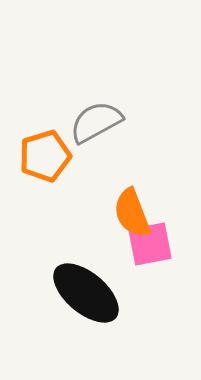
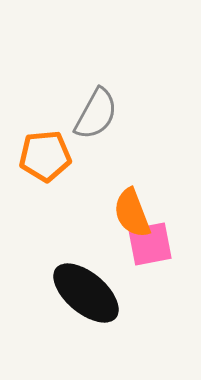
gray semicircle: moved 8 px up; rotated 148 degrees clockwise
orange pentagon: rotated 12 degrees clockwise
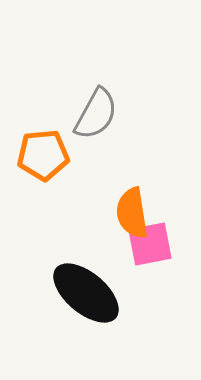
orange pentagon: moved 2 px left, 1 px up
orange semicircle: rotated 12 degrees clockwise
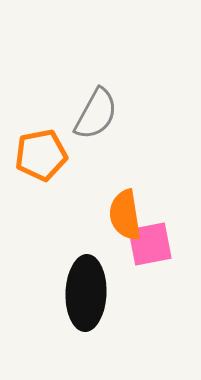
orange pentagon: moved 2 px left; rotated 6 degrees counterclockwise
orange semicircle: moved 7 px left, 2 px down
black ellipse: rotated 52 degrees clockwise
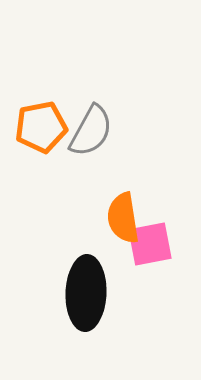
gray semicircle: moved 5 px left, 17 px down
orange pentagon: moved 28 px up
orange semicircle: moved 2 px left, 3 px down
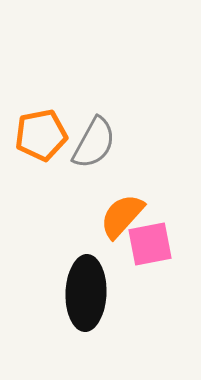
orange pentagon: moved 8 px down
gray semicircle: moved 3 px right, 12 px down
orange semicircle: moved 1 px left, 2 px up; rotated 51 degrees clockwise
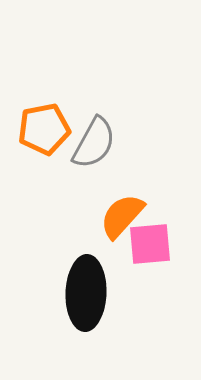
orange pentagon: moved 3 px right, 6 px up
pink square: rotated 6 degrees clockwise
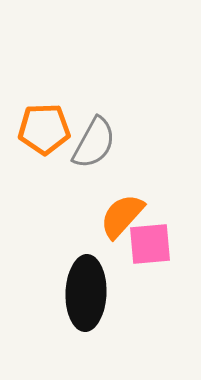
orange pentagon: rotated 9 degrees clockwise
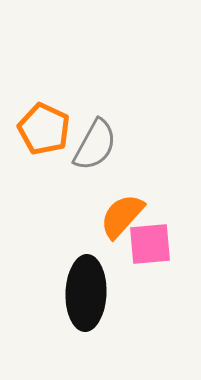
orange pentagon: rotated 27 degrees clockwise
gray semicircle: moved 1 px right, 2 px down
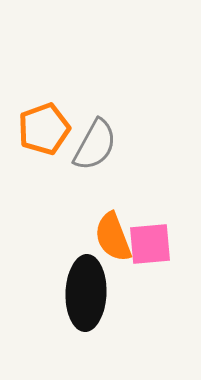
orange pentagon: rotated 27 degrees clockwise
orange semicircle: moved 9 px left, 21 px down; rotated 63 degrees counterclockwise
